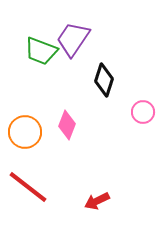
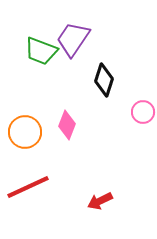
red line: rotated 63 degrees counterclockwise
red arrow: moved 3 px right
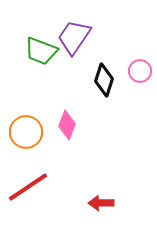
purple trapezoid: moved 1 px right, 2 px up
pink circle: moved 3 px left, 41 px up
orange circle: moved 1 px right
red line: rotated 9 degrees counterclockwise
red arrow: moved 1 px right, 2 px down; rotated 25 degrees clockwise
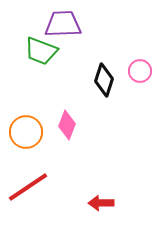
purple trapezoid: moved 11 px left, 13 px up; rotated 54 degrees clockwise
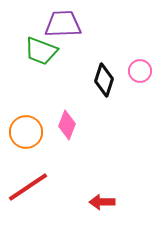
red arrow: moved 1 px right, 1 px up
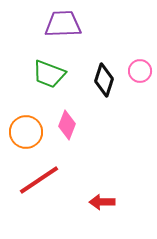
green trapezoid: moved 8 px right, 23 px down
red line: moved 11 px right, 7 px up
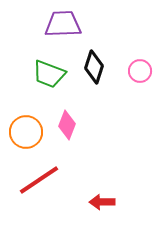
black diamond: moved 10 px left, 13 px up
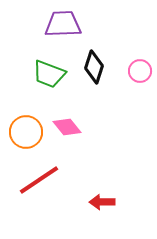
pink diamond: moved 2 px down; rotated 60 degrees counterclockwise
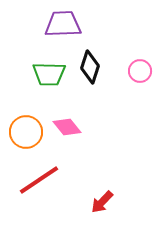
black diamond: moved 4 px left
green trapezoid: rotated 20 degrees counterclockwise
red arrow: rotated 45 degrees counterclockwise
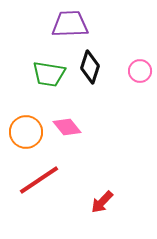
purple trapezoid: moved 7 px right
green trapezoid: rotated 8 degrees clockwise
